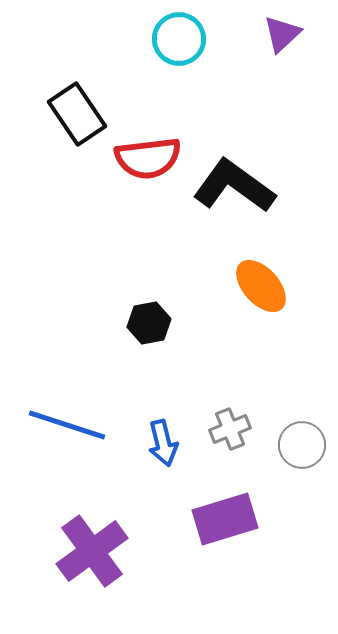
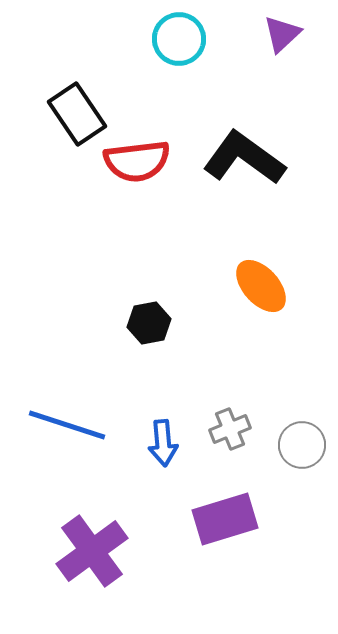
red semicircle: moved 11 px left, 3 px down
black L-shape: moved 10 px right, 28 px up
blue arrow: rotated 9 degrees clockwise
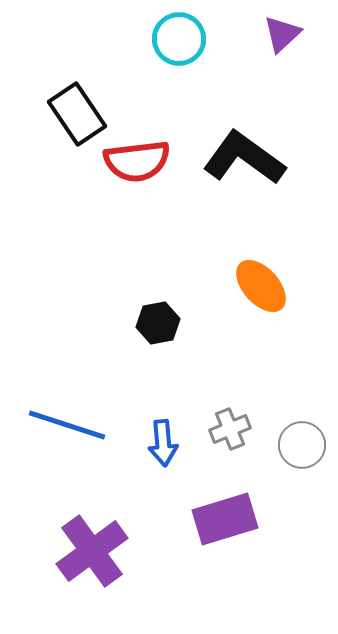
black hexagon: moved 9 px right
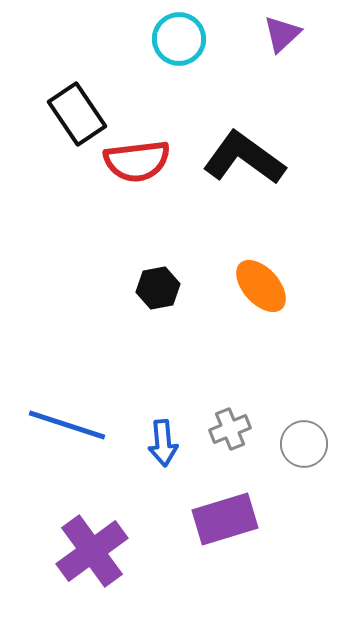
black hexagon: moved 35 px up
gray circle: moved 2 px right, 1 px up
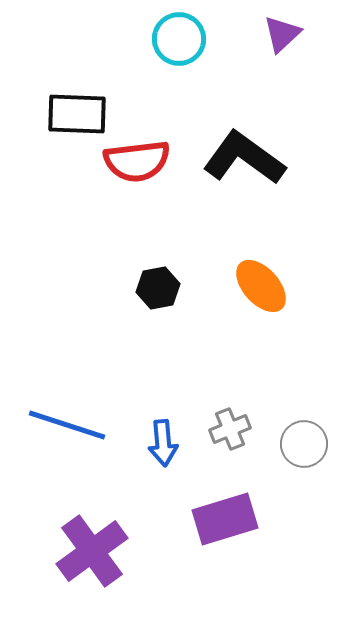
black rectangle: rotated 54 degrees counterclockwise
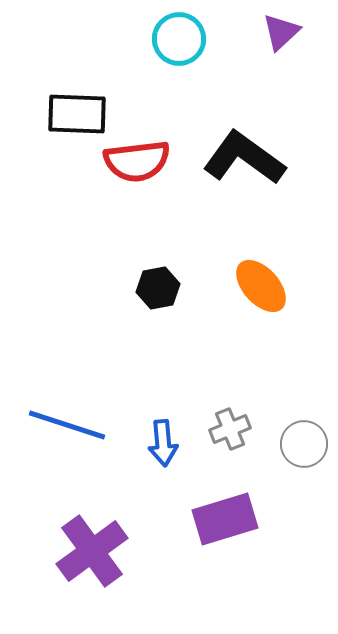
purple triangle: moved 1 px left, 2 px up
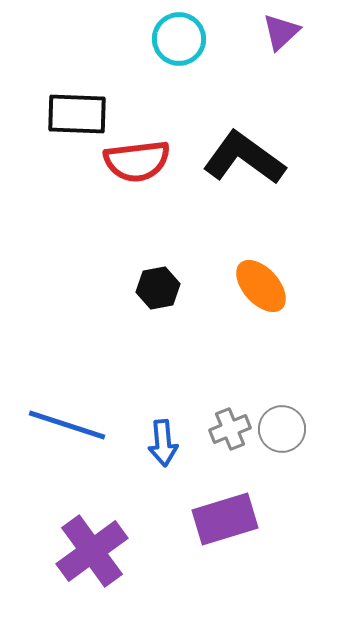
gray circle: moved 22 px left, 15 px up
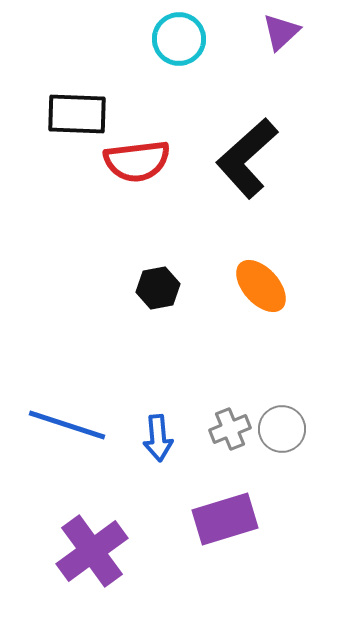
black L-shape: moved 3 px right; rotated 78 degrees counterclockwise
blue arrow: moved 5 px left, 5 px up
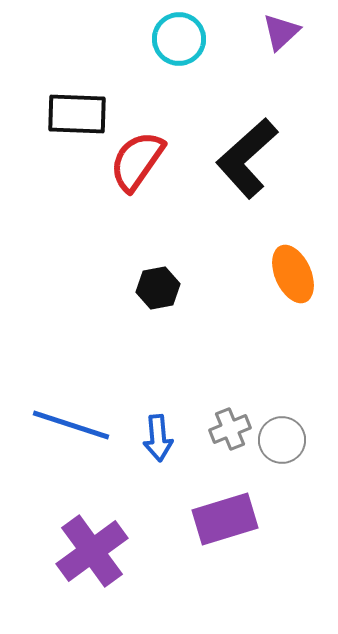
red semicircle: rotated 132 degrees clockwise
orange ellipse: moved 32 px right, 12 px up; rotated 18 degrees clockwise
blue line: moved 4 px right
gray circle: moved 11 px down
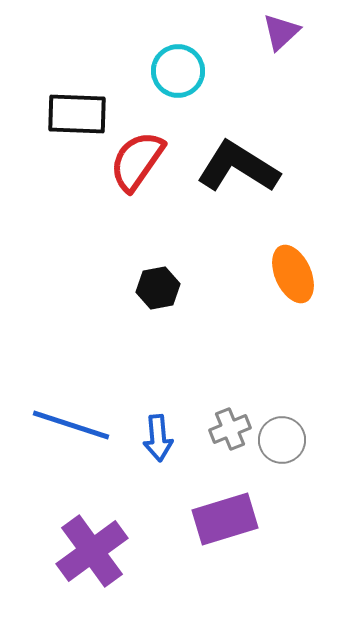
cyan circle: moved 1 px left, 32 px down
black L-shape: moved 9 px left, 9 px down; rotated 74 degrees clockwise
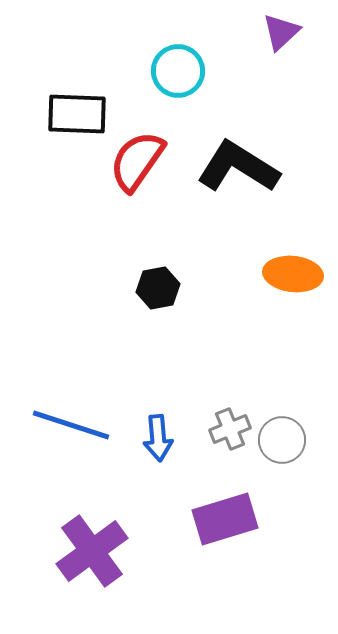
orange ellipse: rotated 60 degrees counterclockwise
